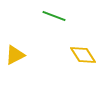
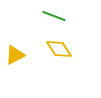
yellow diamond: moved 24 px left, 6 px up
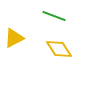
yellow triangle: moved 1 px left, 17 px up
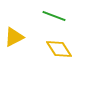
yellow triangle: moved 1 px up
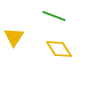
yellow triangle: rotated 30 degrees counterclockwise
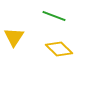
yellow diamond: rotated 12 degrees counterclockwise
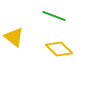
yellow triangle: rotated 25 degrees counterclockwise
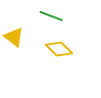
green line: moved 3 px left
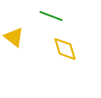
yellow diamond: moved 6 px right; rotated 28 degrees clockwise
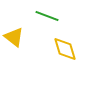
green line: moved 4 px left
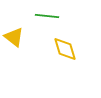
green line: rotated 15 degrees counterclockwise
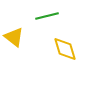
green line: rotated 20 degrees counterclockwise
